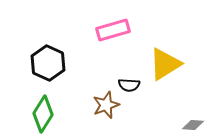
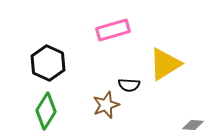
green diamond: moved 3 px right, 3 px up
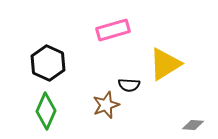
green diamond: rotated 9 degrees counterclockwise
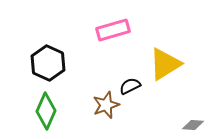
black semicircle: moved 1 px right, 1 px down; rotated 150 degrees clockwise
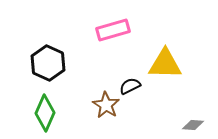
yellow triangle: rotated 33 degrees clockwise
brown star: rotated 20 degrees counterclockwise
green diamond: moved 1 px left, 2 px down
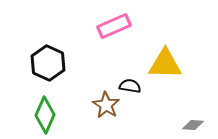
pink rectangle: moved 1 px right, 4 px up; rotated 8 degrees counterclockwise
black semicircle: rotated 35 degrees clockwise
green diamond: moved 2 px down
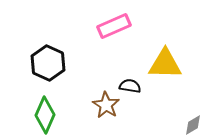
gray diamond: rotated 35 degrees counterclockwise
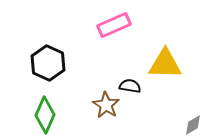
pink rectangle: moved 1 px up
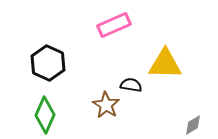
black semicircle: moved 1 px right, 1 px up
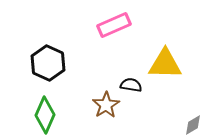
brown star: rotated 8 degrees clockwise
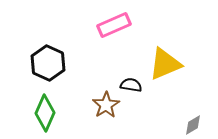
yellow triangle: rotated 24 degrees counterclockwise
green diamond: moved 2 px up
